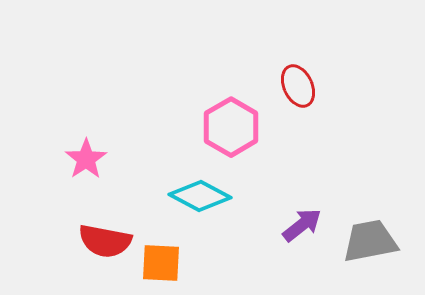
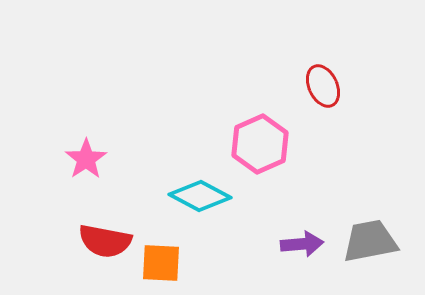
red ellipse: moved 25 px right
pink hexagon: moved 29 px right, 17 px down; rotated 6 degrees clockwise
purple arrow: moved 19 px down; rotated 33 degrees clockwise
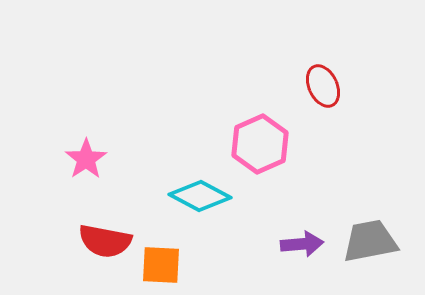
orange square: moved 2 px down
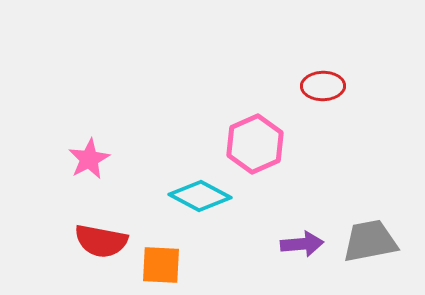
red ellipse: rotated 66 degrees counterclockwise
pink hexagon: moved 5 px left
pink star: moved 3 px right; rotated 6 degrees clockwise
red semicircle: moved 4 px left
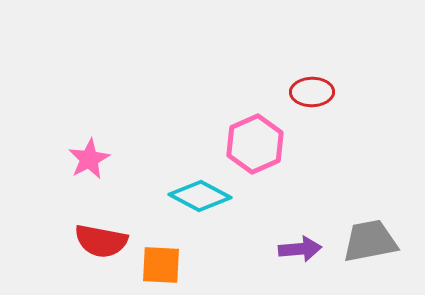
red ellipse: moved 11 px left, 6 px down
purple arrow: moved 2 px left, 5 px down
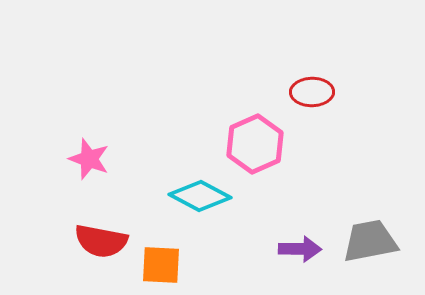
pink star: rotated 24 degrees counterclockwise
purple arrow: rotated 6 degrees clockwise
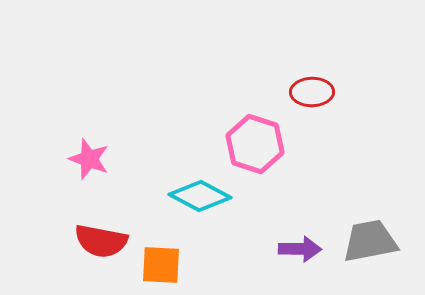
pink hexagon: rotated 18 degrees counterclockwise
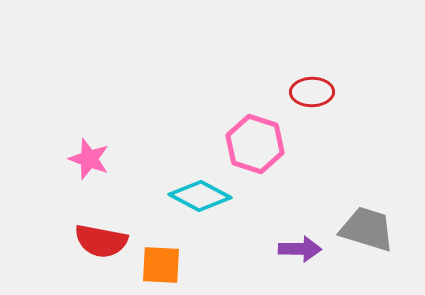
gray trapezoid: moved 3 px left, 12 px up; rotated 28 degrees clockwise
